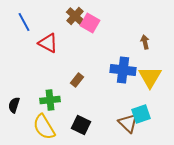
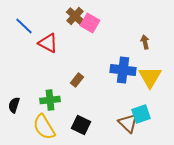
blue line: moved 4 px down; rotated 18 degrees counterclockwise
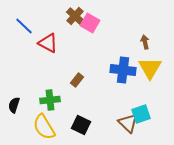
yellow triangle: moved 9 px up
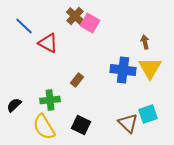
black semicircle: rotated 28 degrees clockwise
cyan square: moved 7 px right
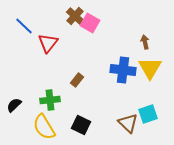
red triangle: rotated 40 degrees clockwise
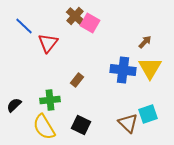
brown arrow: rotated 56 degrees clockwise
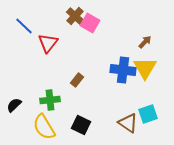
yellow triangle: moved 5 px left
brown triangle: rotated 10 degrees counterclockwise
